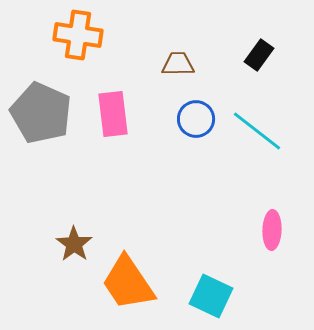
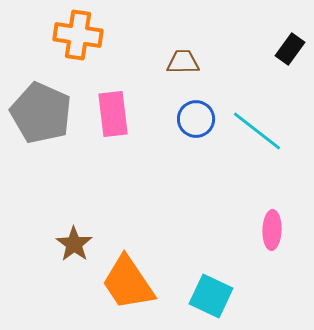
black rectangle: moved 31 px right, 6 px up
brown trapezoid: moved 5 px right, 2 px up
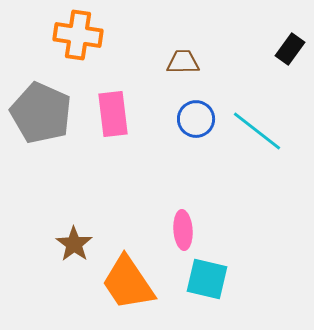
pink ellipse: moved 89 px left; rotated 6 degrees counterclockwise
cyan square: moved 4 px left, 17 px up; rotated 12 degrees counterclockwise
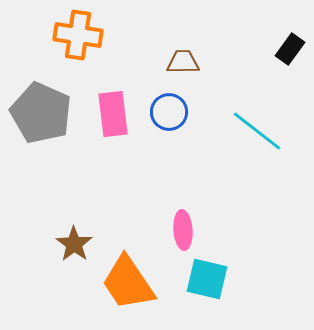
blue circle: moved 27 px left, 7 px up
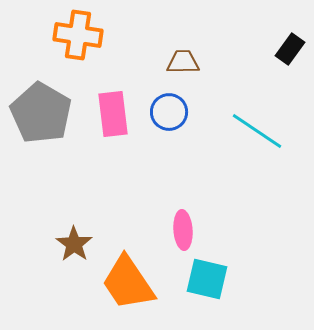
gray pentagon: rotated 6 degrees clockwise
cyan line: rotated 4 degrees counterclockwise
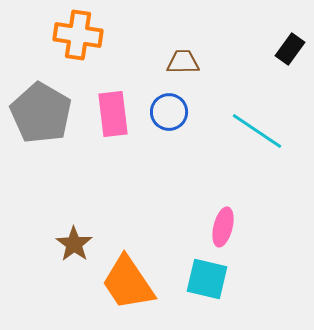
pink ellipse: moved 40 px right, 3 px up; rotated 18 degrees clockwise
